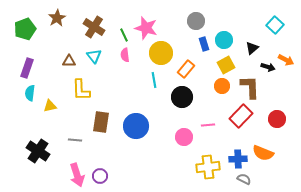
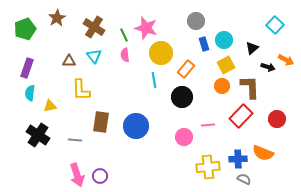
black cross: moved 16 px up
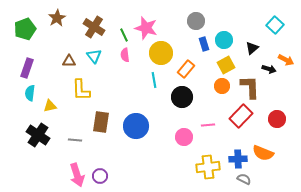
black arrow: moved 1 px right, 2 px down
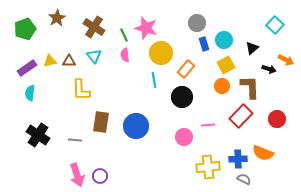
gray circle: moved 1 px right, 2 px down
purple rectangle: rotated 36 degrees clockwise
yellow triangle: moved 45 px up
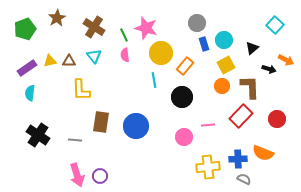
orange rectangle: moved 1 px left, 3 px up
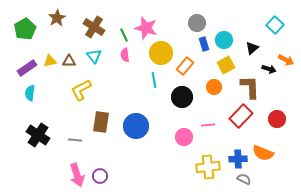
green pentagon: rotated 10 degrees counterclockwise
orange circle: moved 8 px left, 1 px down
yellow L-shape: rotated 65 degrees clockwise
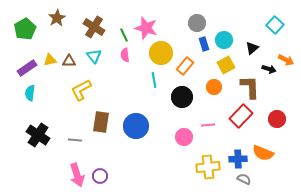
yellow triangle: moved 1 px up
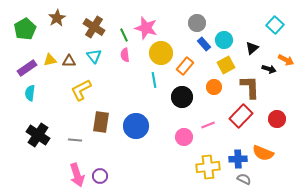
blue rectangle: rotated 24 degrees counterclockwise
pink line: rotated 16 degrees counterclockwise
